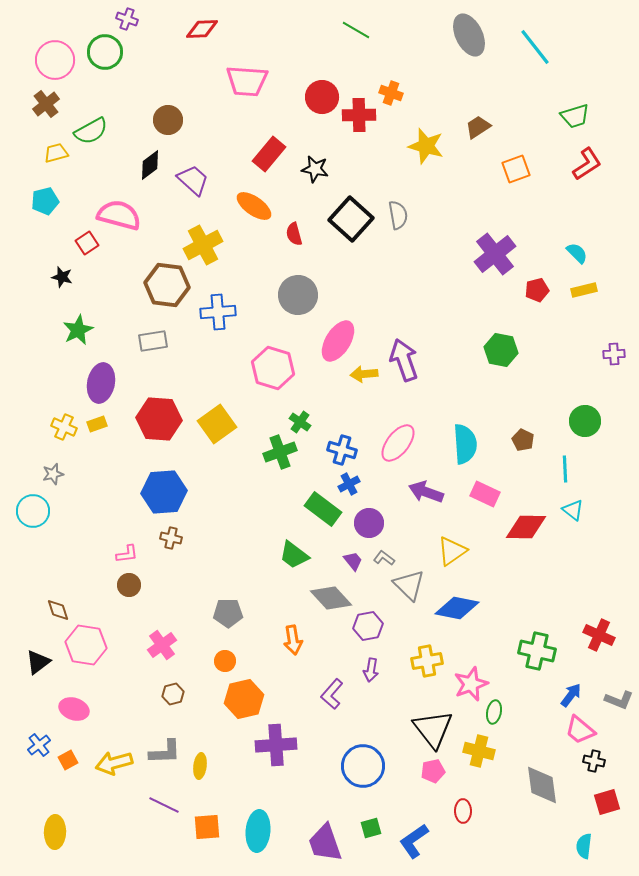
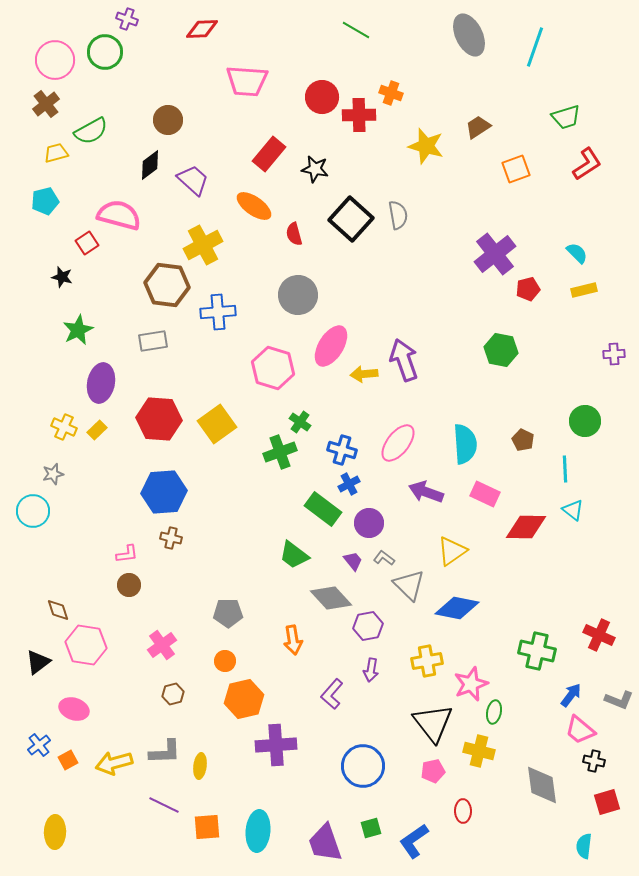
cyan line at (535, 47): rotated 57 degrees clockwise
green trapezoid at (575, 116): moved 9 px left, 1 px down
red pentagon at (537, 290): moved 9 px left, 1 px up
pink ellipse at (338, 341): moved 7 px left, 5 px down
yellow rectangle at (97, 424): moved 6 px down; rotated 24 degrees counterclockwise
black triangle at (433, 729): moved 6 px up
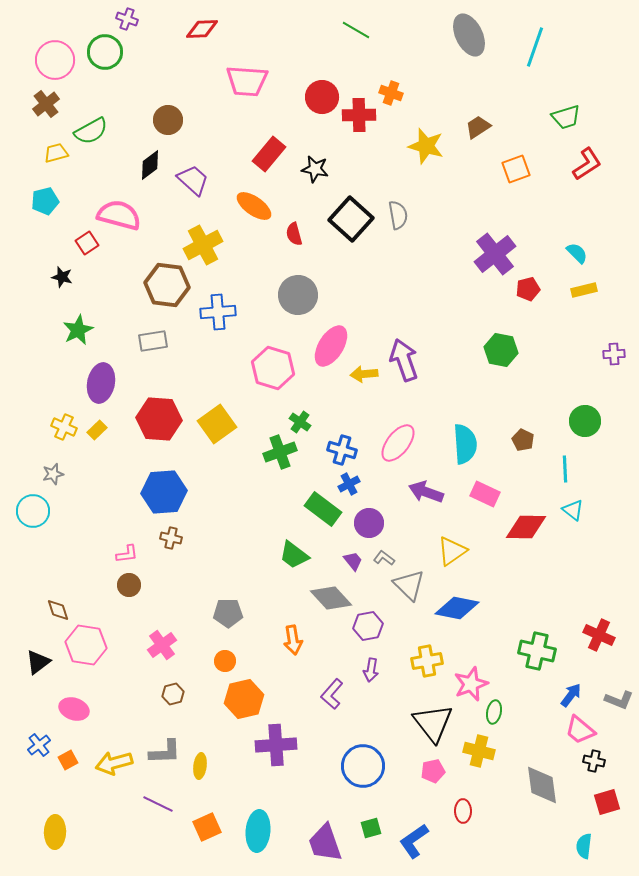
purple line at (164, 805): moved 6 px left, 1 px up
orange square at (207, 827): rotated 20 degrees counterclockwise
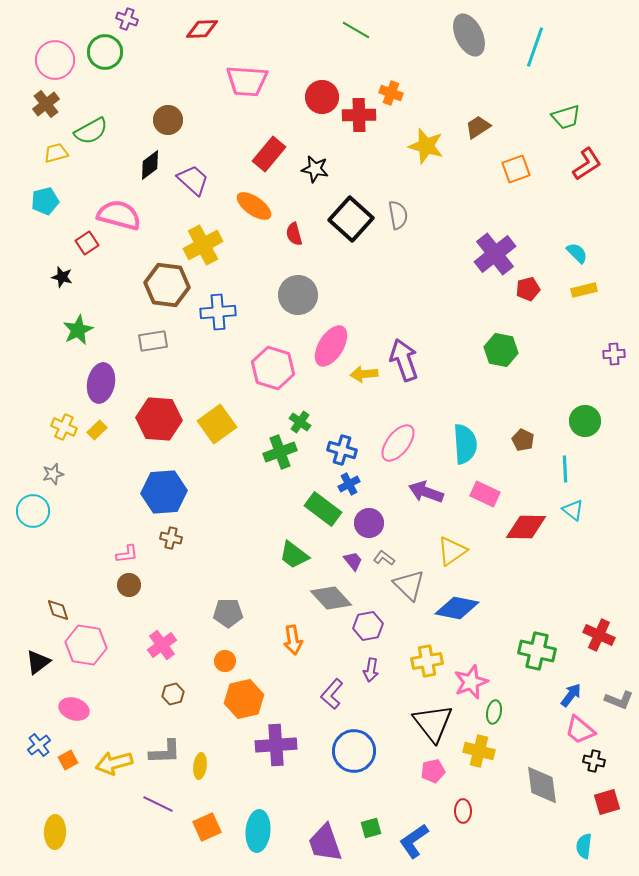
pink star at (471, 684): moved 2 px up
blue circle at (363, 766): moved 9 px left, 15 px up
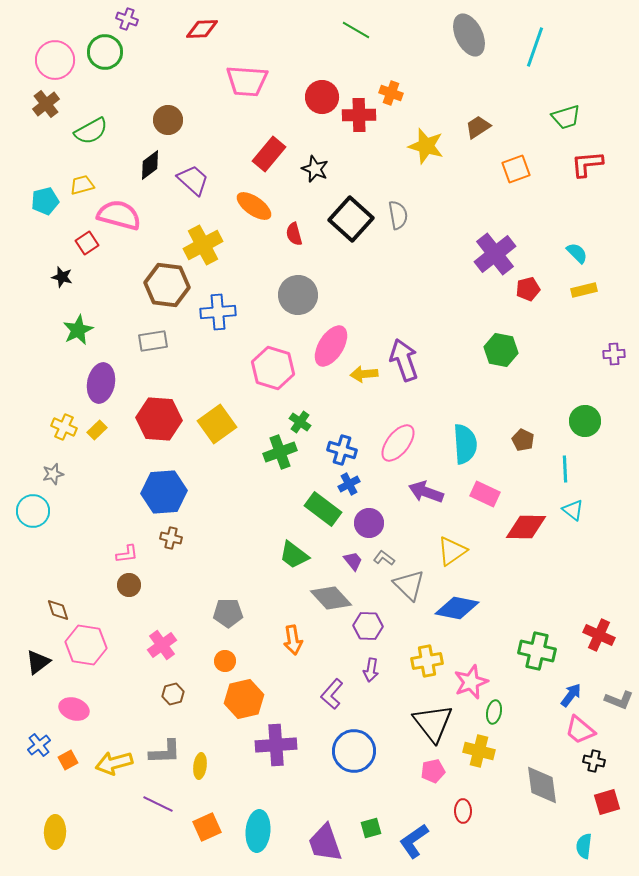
yellow trapezoid at (56, 153): moved 26 px right, 32 px down
red L-shape at (587, 164): rotated 152 degrees counterclockwise
black star at (315, 169): rotated 12 degrees clockwise
purple hexagon at (368, 626): rotated 12 degrees clockwise
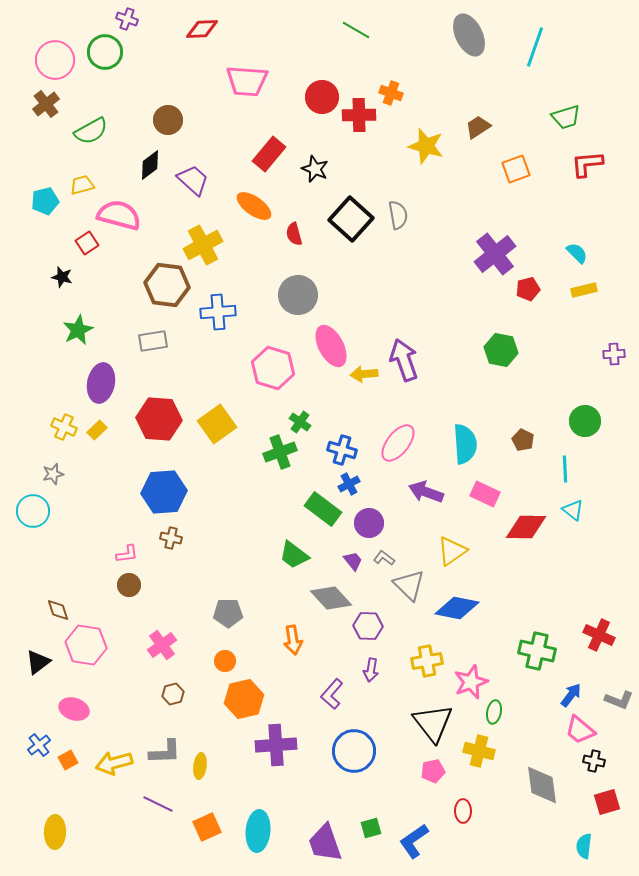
pink ellipse at (331, 346): rotated 60 degrees counterclockwise
